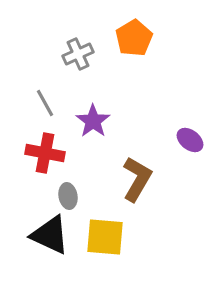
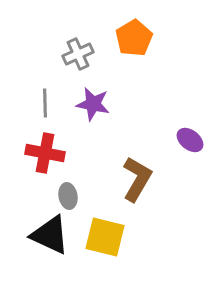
gray line: rotated 28 degrees clockwise
purple star: moved 17 px up; rotated 24 degrees counterclockwise
yellow square: rotated 9 degrees clockwise
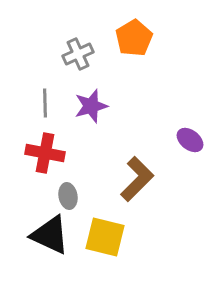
purple star: moved 2 px left, 2 px down; rotated 28 degrees counterclockwise
brown L-shape: rotated 15 degrees clockwise
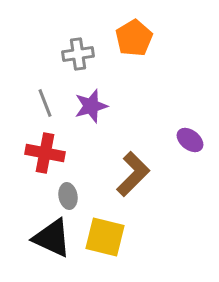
gray cross: rotated 16 degrees clockwise
gray line: rotated 20 degrees counterclockwise
brown L-shape: moved 4 px left, 5 px up
black triangle: moved 2 px right, 3 px down
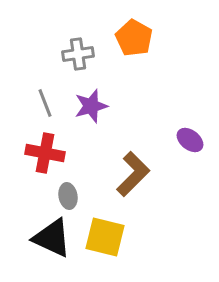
orange pentagon: rotated 12 degrees counterclockwise
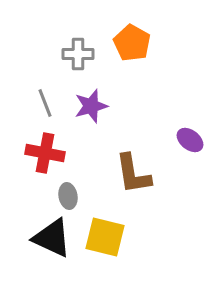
orange pentagon: moved 2 px left, 5 px down
gray cross: rotated 8 degrees clockwise
brown L-shape: rotated 126 degrees clockwise
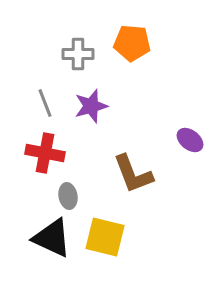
orange pentagon: rotated 24 degrees counterclockwise
brown L-shape: rotated 12 degrees counterclockwise
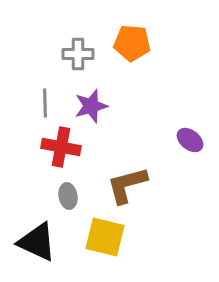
gray line: rotated 20 degrees clockwise
red cross: moved 16 px right, 6 px up
brown L-shape: moved 6 px left, 11 px down; rotated 96 degrees clockwise
black triangle: moved 15 px left, 4 px down
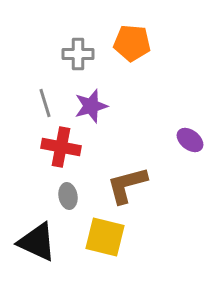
gray line: rotated 16 degrees counterclockwise
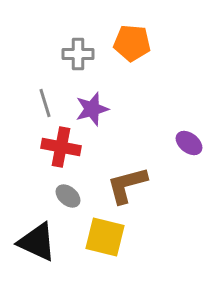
purple star: moved 1 px right, 3 px down
purple ellipse: moved 1 px left, 3 px down
gray ellipse: rotated 40 degrees counterclockwise
